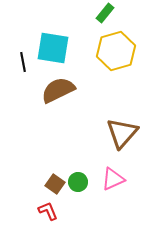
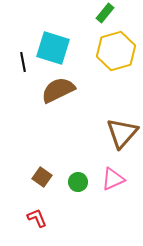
cyan square: rotated 8 degrees clockwise
brown square: moved 13 px left, 7 px up
red L-shape: moved 11 px left, 7 px down
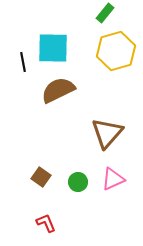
cyan square: rotated 16 degrees counterclockwise
brown triangle: moved 15 px left
brown square: moved 1 px left
red L-shape: moved 9 px right, 5 px down
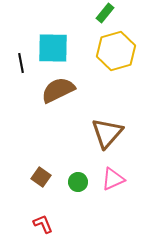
black line: moved 2 px left, 1 px down
red L-shape: moved 3 px left, 1 px down
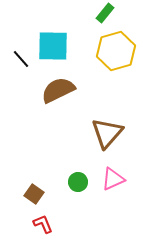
cyan square: moved 2 px up
black line: moved 4 px up; rotated 30 degrees counterclockwise
brown square: moved 7 px left, 17 px down
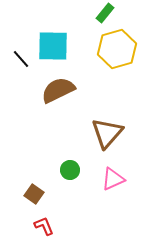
yellow hexagon: moved 1 px right, 2 px up
green circle: moved 8 px left, 12 px up
red L-shape: moved 1 px right, 2 px down
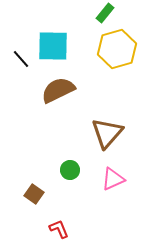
red L-shape: moved 15 px right, 3 px down
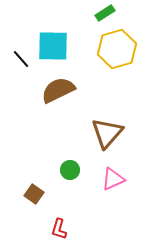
green rectangle: rotated 18 degrees clockwise
red L-shape: rotated 140 degrees counterclockwise
